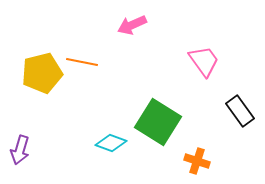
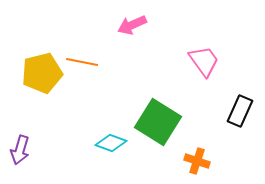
black rectangle: rotated 60 degrees clockwise
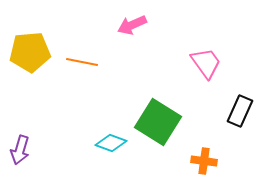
pink trapezoid: moved 2 px right, 2 px down
yellow pentagon: moved 12 px left, 21 px up; rotated 9 degrees clockwise
orange cross: moved 7 px right; rotated 10 degrees counterclockwise
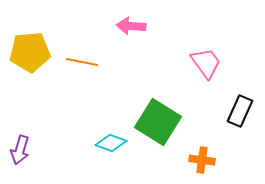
pink arrow: moved 1 px left, 1 px down; rotated 28 degrees clockwise
orange cross: moved 2 px left, 1 px up
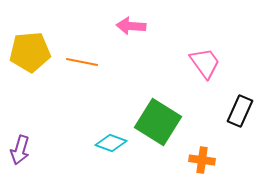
pink trapezoid: moved 1 px left
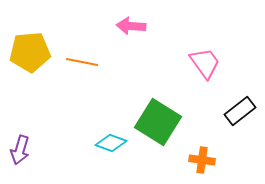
black rectangle: rotated 28 degrees clockwise
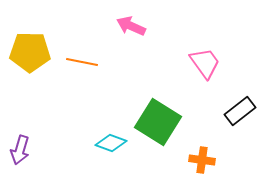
pink arrow: rotated 20 degrees clockwise
yellow pentagon: rotated 6 degrees clockwise
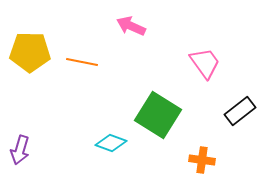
green square: moved 7 px up
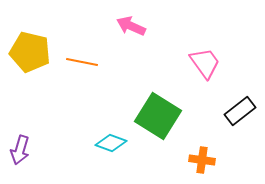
yellow pentagon: rotated 12 degrees clockwise
green square: moved 1 px down
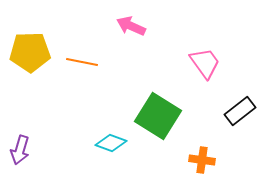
yellow pentagon: rotated 15 degrees counterclockwise
